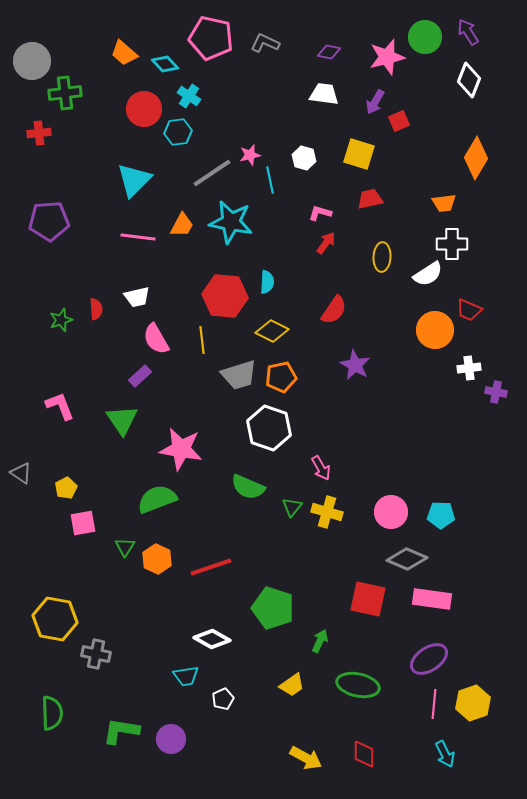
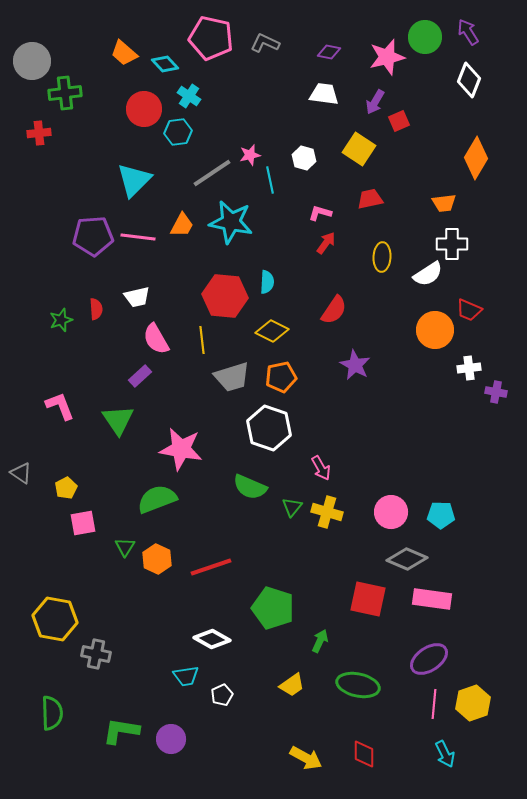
yellow square at (359, 154): moved 5 px up; rotated 16 degrees clockwise
purple pentagon at (49, 221): moved 44 px right, 15 px down
gray trapezoid at (239, 375): moved 7 px left, 2 px down
green triangle at (122, 420): moved 4 px left
green semicircle at (248, 487): moved 2 px right
white pentagon at (223, 699): moved 1 px left, 4 px up
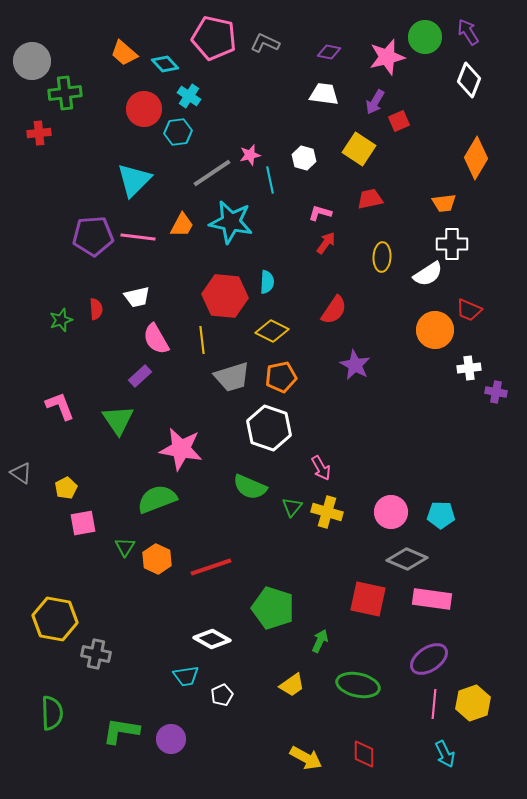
pink pentagon at (211, 38): moved 3 px right
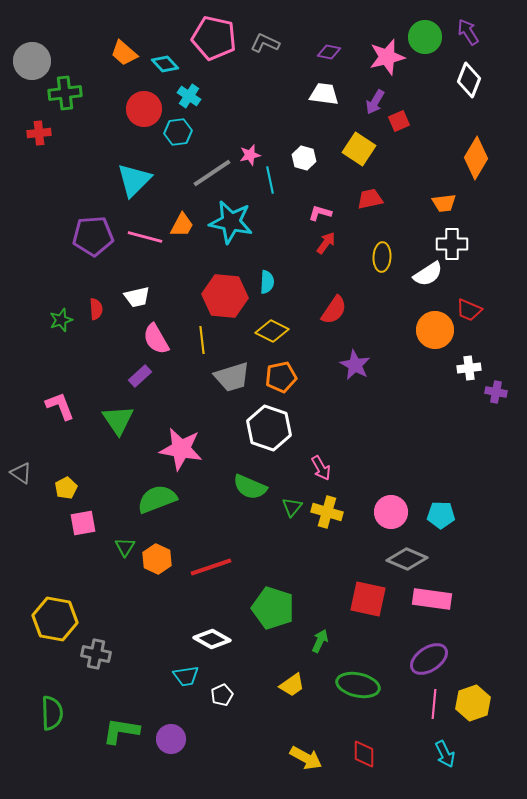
pink line at (138, 237): moved 7 px right; rotated 8 degrees clockwise
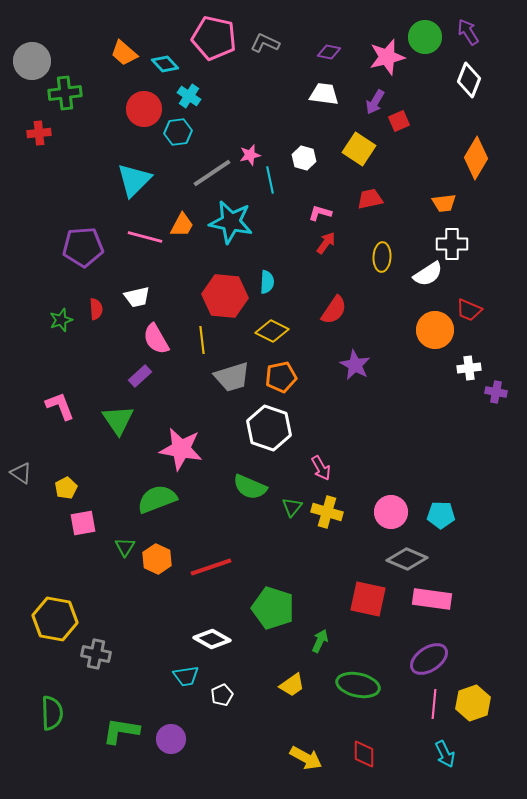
purple pentagon at (93, 236): moved 10 px left, 11 px down
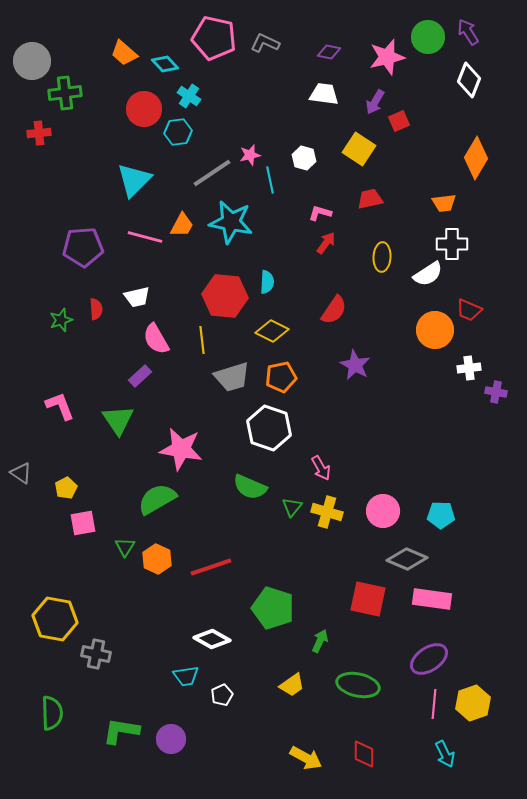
green circle at (425, 37): moved 3 px right
green semicircle at (157, 499): rotated 9 degrees counterclockwise
pink circle at (391, 512): moved 8 px left, 1 px up
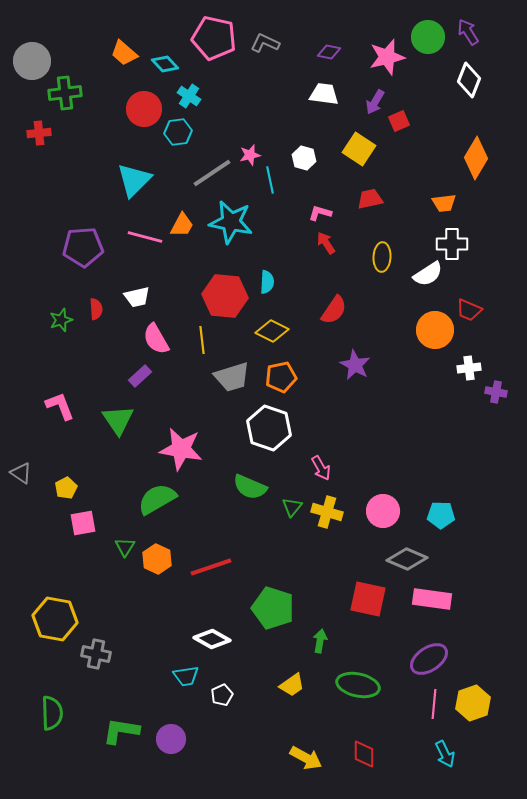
red arrow at (326, 243): rotated 70 degrees counterclockwise
green arrow at (320, 641): rotated 15 degrees counterclockwise
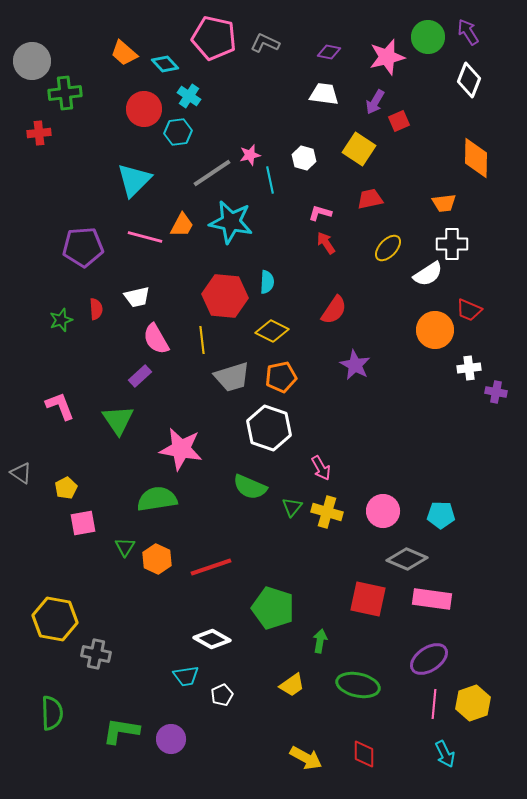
orange diamond at (476, 158): rotated 30 degrees counterclockwise
yellow ellipse at (382, 257): moved 6 px right, 9 px up; rotated 40 degrees clockwise
green semicircle at (157, 499): rotated 21 degrees clockwise
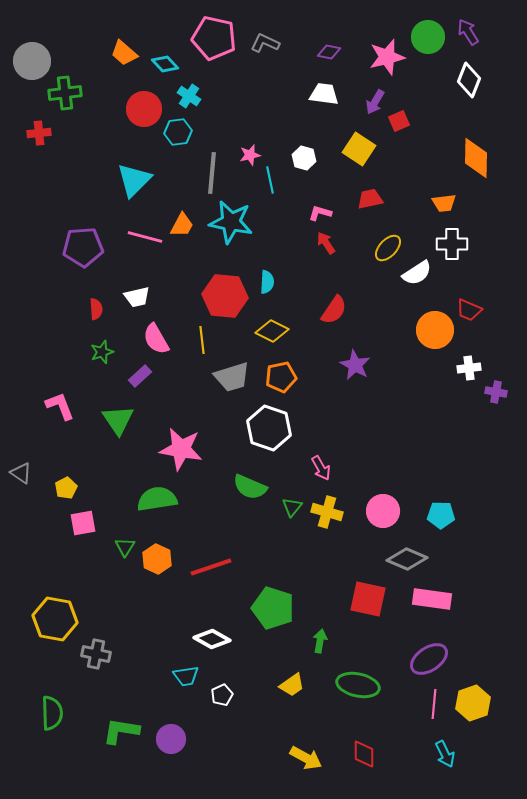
gray line at (212, 173): rotated 51 degrees counterclockwise
white semicircle at (428, 274): moved 11 px left, 1 px up
green star at (61, 320): moved 41 px right, 32 px down
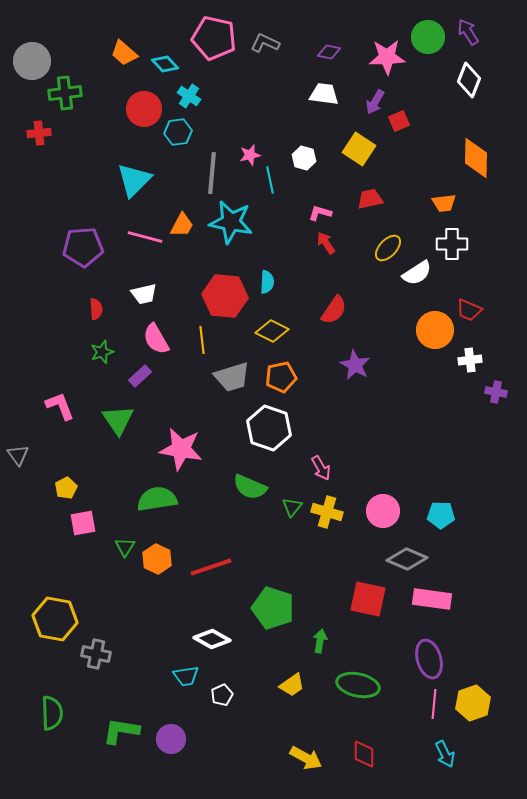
pink star at (387, 57): rotated 12 degrees clockwise
white trapezoid at (137, 297): moved 7 px right, 3 px up
white cross at (469, 368): moved 1 px right, 8 px up
gray triangle at (21, 473): moved 3 px left, 18 px up; rotated 20 degrees clockwise
purple ellipse at (429, 659): rotated 72 degrees counterclockwise
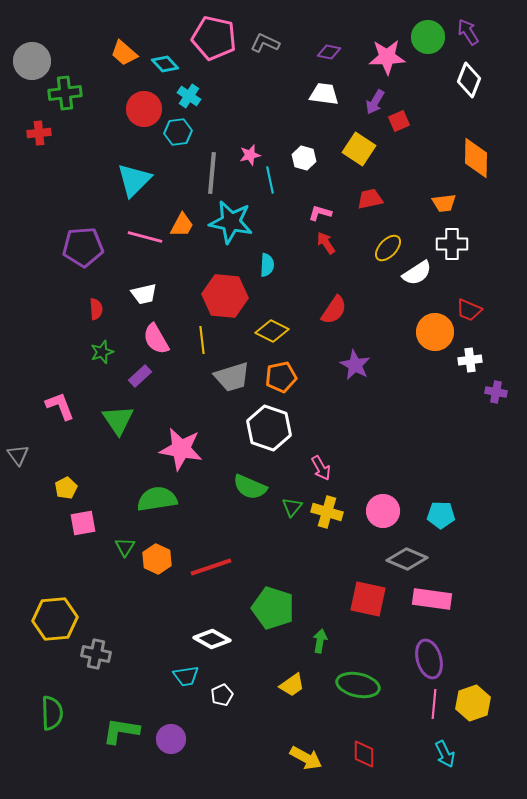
cyan semicircle at (267, 282): moved 17 px up
orange circle at (435, 330): moved 2 px down
yellow hexagon at (55, 619): rotated 15 degrees counterclockwise
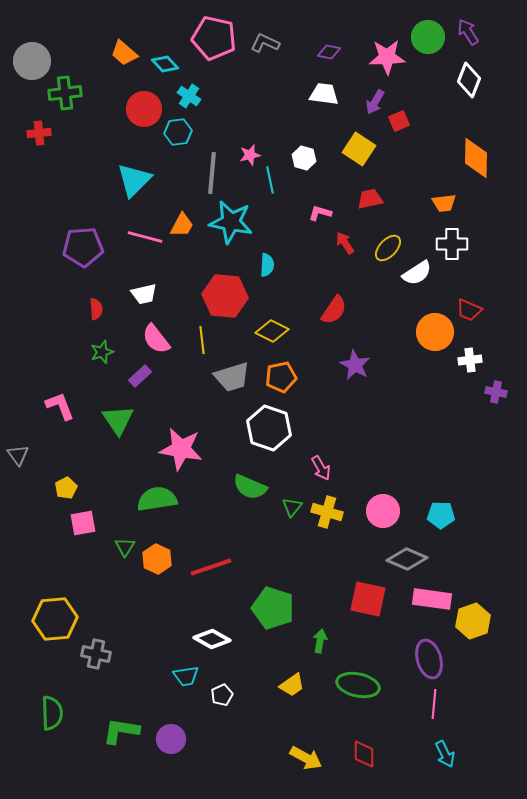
red arrow at (326, 243): moved 19 px right
pink semicircle at (156, 339): rotated 8 degrees counterclockwise
yellow hexagon at (473, 703): moved 82 px up
